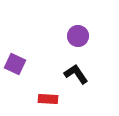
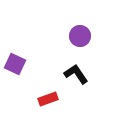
purple circle: moved 2 px right
red rectangle: rotated 24 degrees counterclockwise
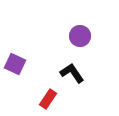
black L-shape: moved 4 px left, 1 px up
red rectangle: rotated 36 degrees counterclockwise
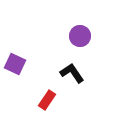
red rectangle: moved 1 px left, 1 px down
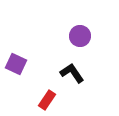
purple square: moved 1 px right
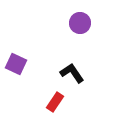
purple circle: moved 13 px up
red rectangle: moved 8 px right, 2 px down
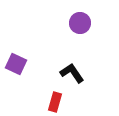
red rectangle: rotated 18 degrees counterclockwise
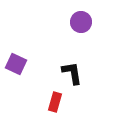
purple circle: moved 1 px right, 1 px up
black L-shape: rotated 25 degrees clockwise
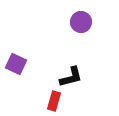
black L-shape: moved 1 px left, 4 px down; rotated 85 degrees clockwise
red rectangle: moved 1 px left, 1 px up
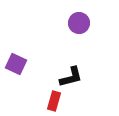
purple circle: moved 2 px left, 1 px down
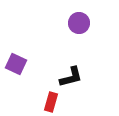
red rectangle: moved 3 px left, 1 px down
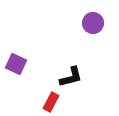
purple circle: moved 14 px right
red rectangle: rotated 12 degrees clockwise
